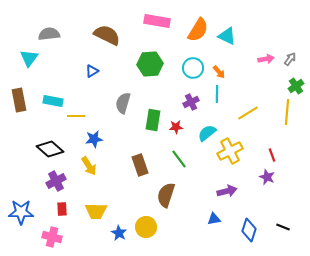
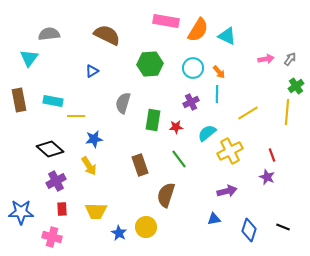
pink rectangle at (157, 21): moved 9 px right
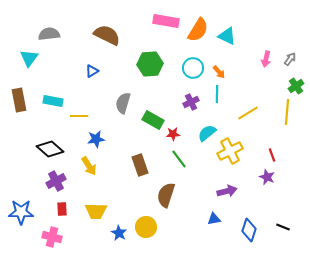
pink arrow at (266, 59): rotated 112 degrees clockwise
yellow line at (76, 116): moved 3 px right
green rectangle at (153, 120): rotated 70 degrees counterclockwise
red star at (176, 127): moved 3 px left, 7 px down
blue star at (94, 139): moved 2 px right
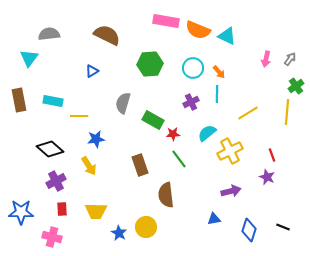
orange semicircle at (198, 30): rotated 80 degrees clockwise
purple arrow at (227, 191): moved 4 px right
brown semicircle at (166, 195): rotated 25 degrees counterclockwise
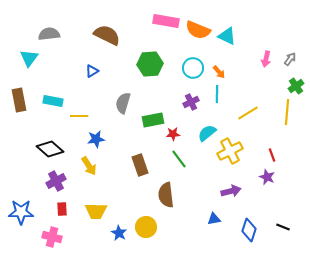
green rectangle at (153, 120): rotated 40 degrees counterclockwise
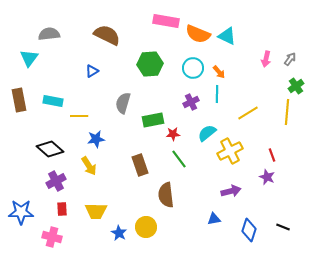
orange semicircle at (198, 30): moved 4 px down
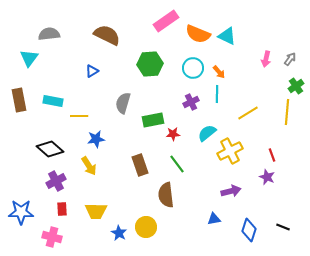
pink rectangle at (166, 21): rotated 45 degrees counterclockwise
green line at (179, 159): moved 2 px left, 5 px down
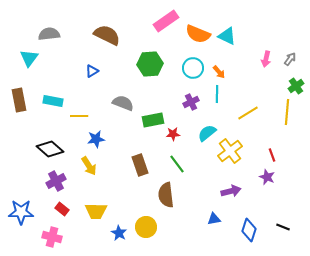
gray semicircle at (123, 103): rotated 95 degrees clockwise
yellow cross at (230, 151): rotated 10 degrees counterclockwise
red rectangle at (62, 209): rotated 48 degrees counterclockwise
